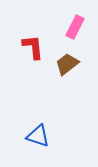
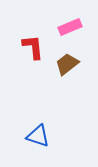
pink rectangle: moved 5 px left; rotated 40 degrees clockwise
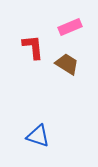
brown trapezoid: rotated 70 degrees clockwise
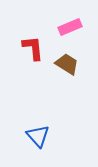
red L-shape: moved 1 px down
blue triangle: rotated 30 degrees clockwise
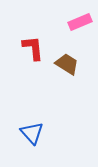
pink rectangle: moved 10 px right, 5 px up
blue triangle: moved 6 px left, 3 px up
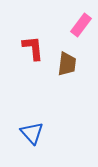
pink rectangle: moved 1 px right, 3 px down; rotated 30 degrees counterclockwise
brown trapezoid: rotated 65 degrees clockwise
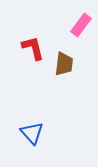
red L-shape: rotated 8 degrees counterclockwise
brown trapezoid: moved 3 px left
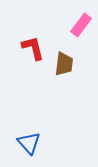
blue triangle: moved 3 px left, 10 px down
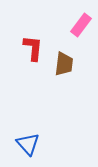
red L-shape: rotated 20 degrees clockwise
blue triangle: moved 1 px left, 1 px down
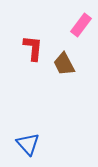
brown trapezoid: rotated 145 degrees clockwise
